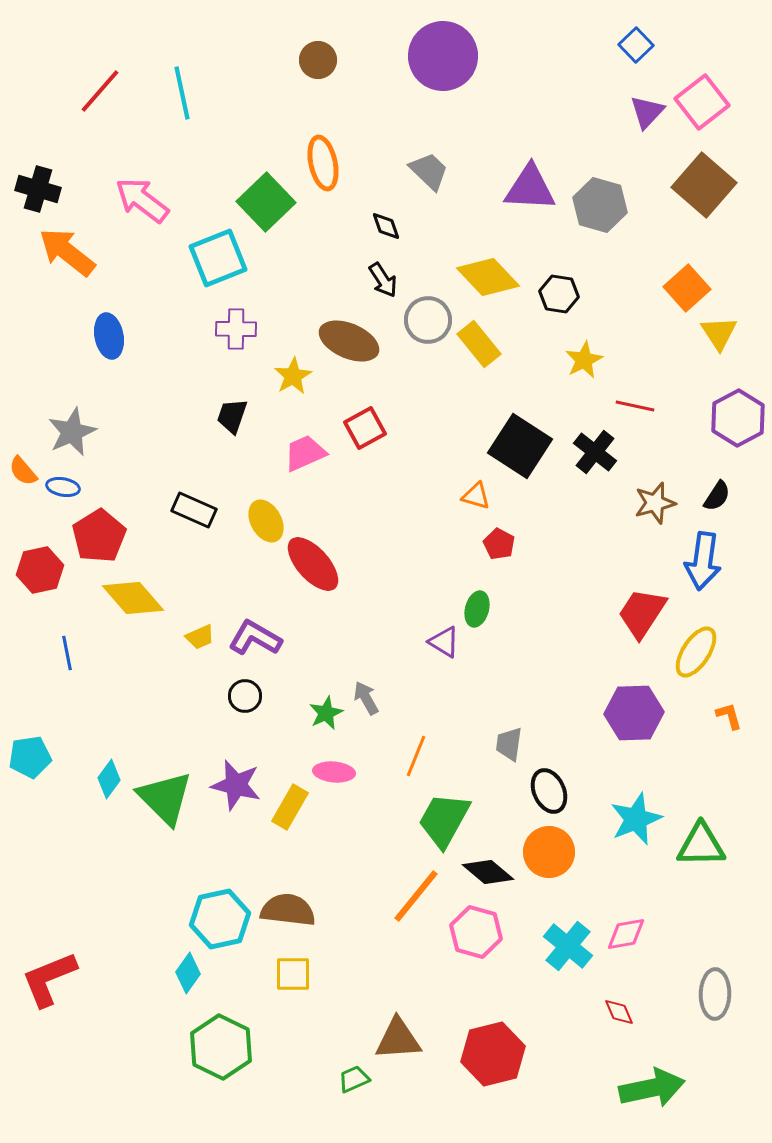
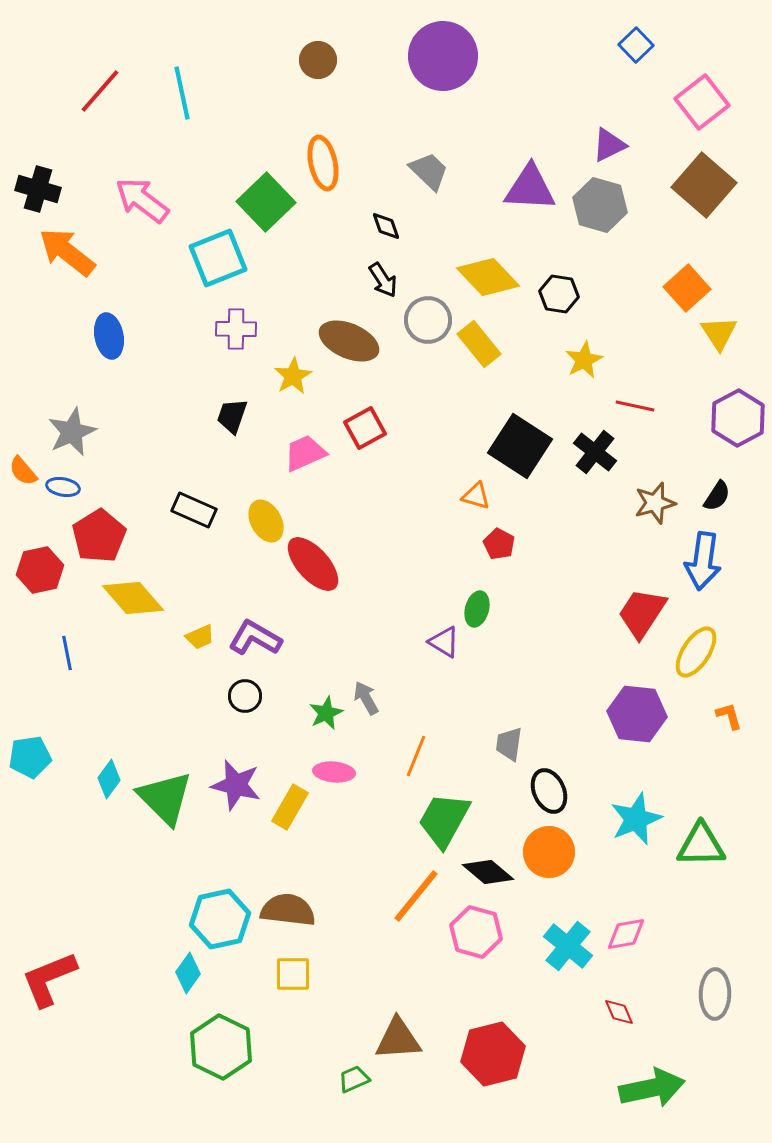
purple triangle at (647, 112): moved 38 px left, 33 px down; rotated 21 degrees clockwise
purple hexagon at (634, 713): moved 3 px right, 1 px down; rotated 8 degrees clockwise
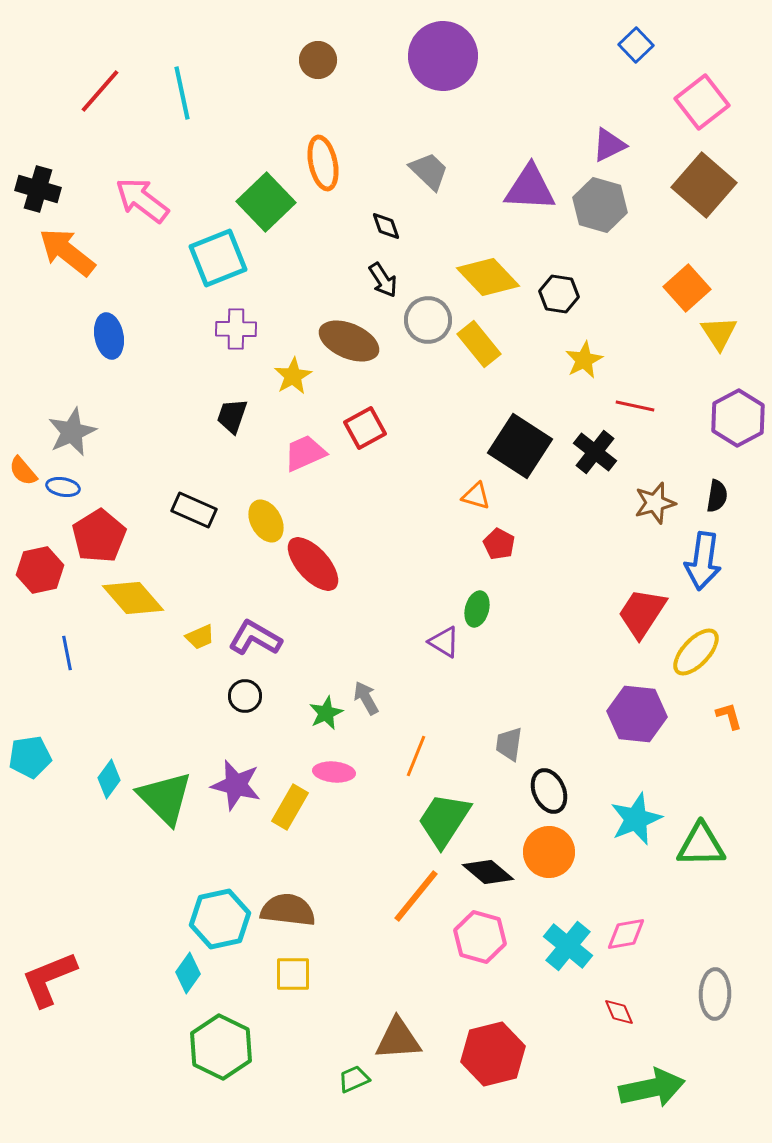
black semicircle at (717, 496): rotated 24 degrees counterclockwise
yellow ellipse at (696, 652): rotated 10 degrees clockwise
green trapezoid at (444, 820): rotated 4 degrees clockwise
pink hexagon at (476, 932): moved 4 px right, 5 px down
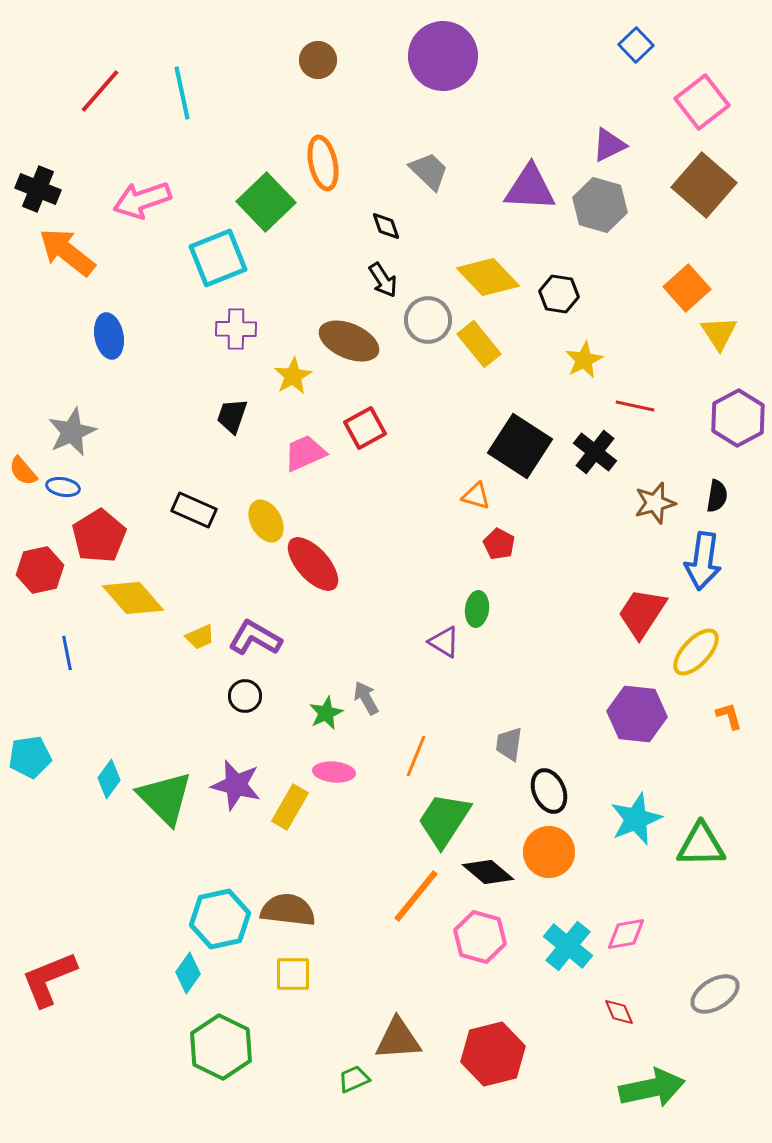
black cross at (38, 189): rotated 6 degrees clockwise
pink arrow at (142, 200): rotated 56 degrees counterclockwise
green ellipse at (477, 609): rotated 8 degrees counterclockwise
gray ellipse at (715, 994): rotated 57 degrees clockwise
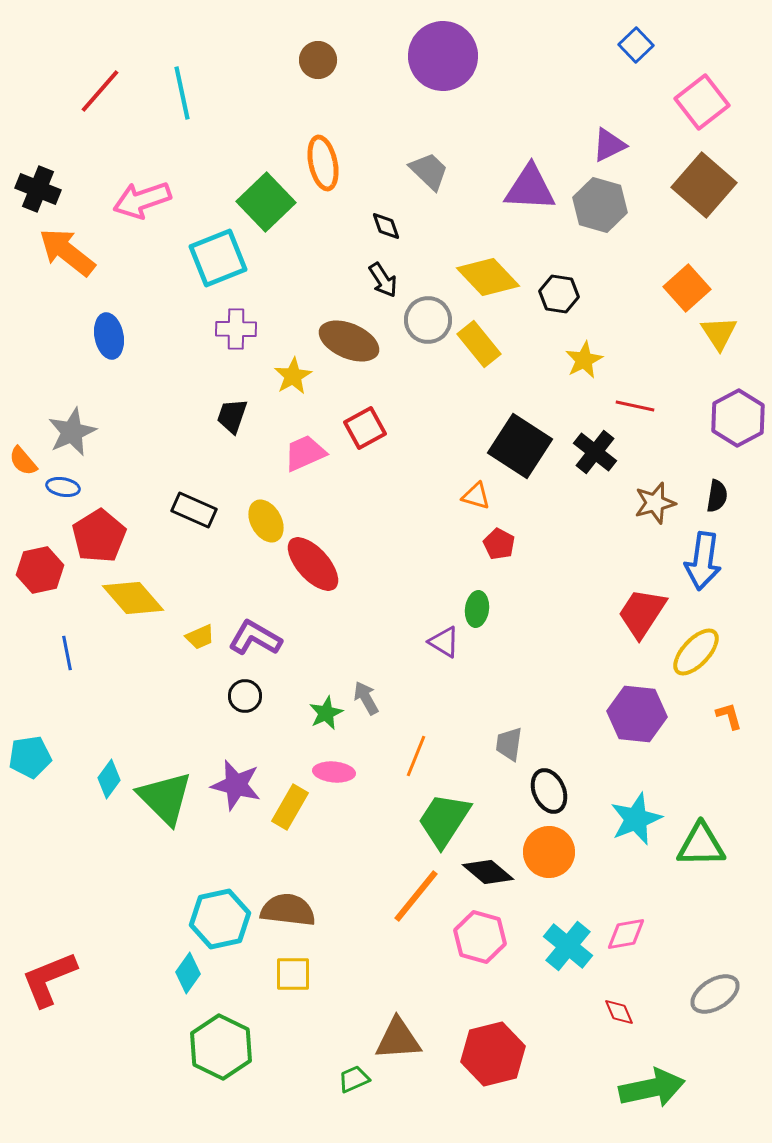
orange semicircle at (23, 471): moved 10 px up
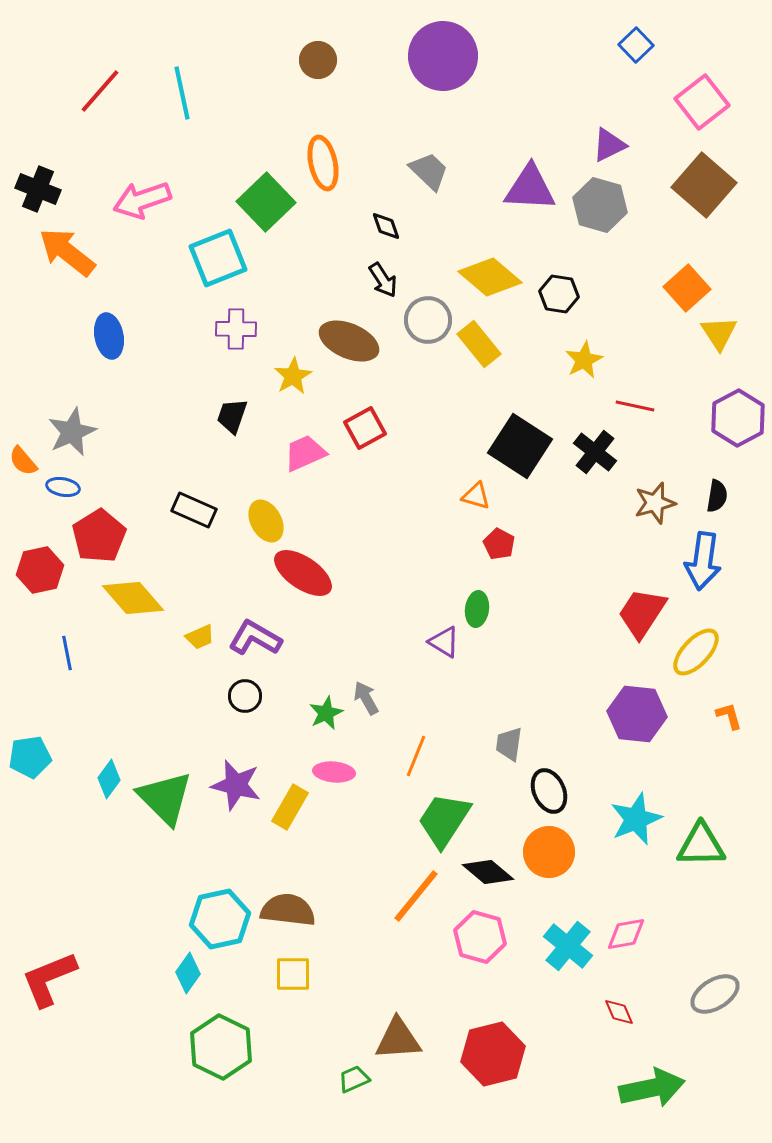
yellow diamond at (488, 277): moved 2 px right; rotated 6 degrees counterclockwise
red ellipse at (313, 564): moved 10 px left, 9 px down; rotated 14 degrees counterclockwise
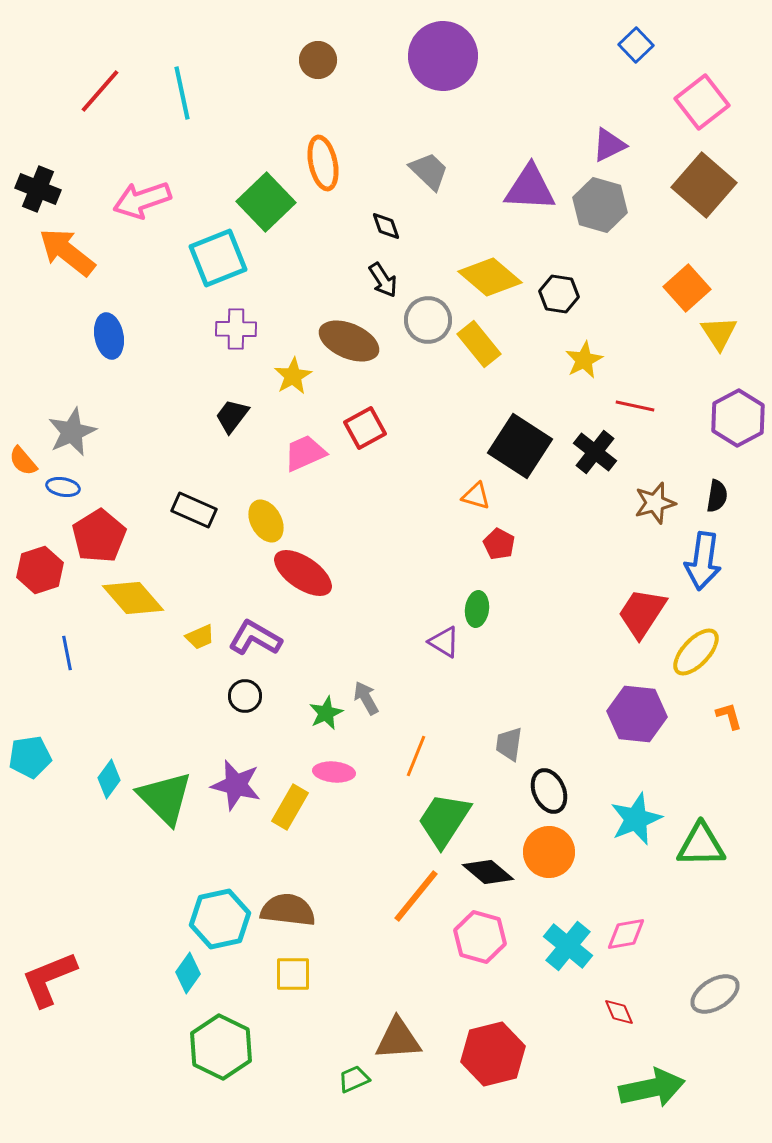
black trapezoid at (232, 416): rotated 18 degrees clockwise
red hexagon at (40, 570): rotated 6 degrees counterclockwise
